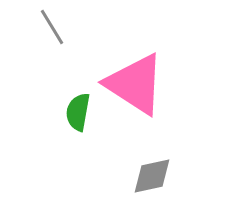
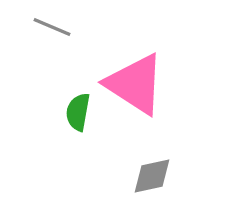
gray line: rotated 36 degrees counterclockwise
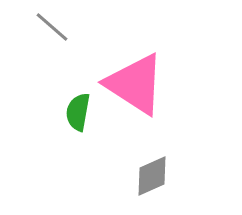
gray line: rotated 18 degrees clockwise
gray diamond: rotated 12 degrees counterclockwise
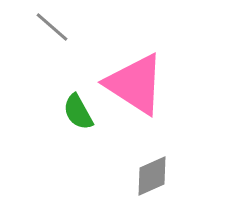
green semicircle: rotated 39 degrees counterclockwise
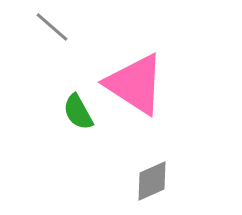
gray diamond: moved 5 px down
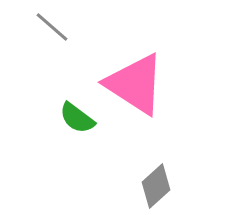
green semicircle: moved 1 px left, 6 px down; rotated 24 degrees counterclockwise
gray diamond: moved 4 px right, 5 px down; rotated 18 degrees counterclockwise
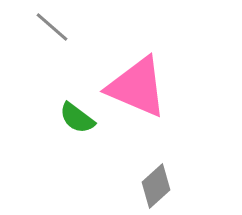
pink triangle: moved 2 px right, 3 px down; rotated 10 degrees counterclockwise
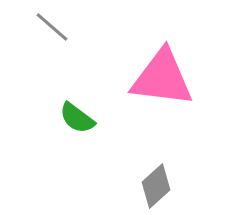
pink triangle: moved 25 px right, 9 px up; rotated 16 degrees counterclockwise
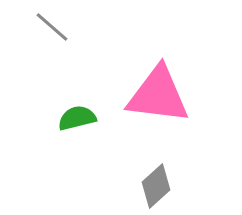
pink triangle: moved 4 px left, 17 px down
green semicircle: rotated 129 degrees clockwise
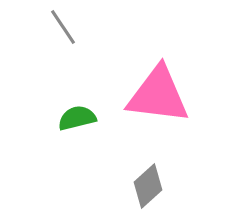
gray line: moved 11 px right; rotated 15 degrees clockwise
gray diamond: moved 8 px left
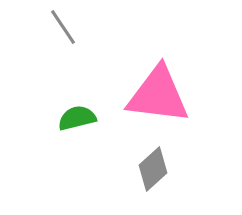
gray diamond: moved 5 px right, 17 px up
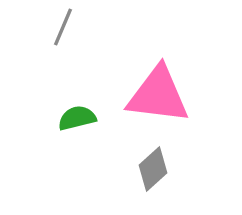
gray line: rotated 57 degrees clockwise
